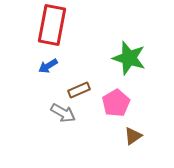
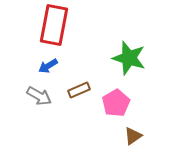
red rectangle: moved 2 px right
gray arrow: moved 24 px left, 17 px up
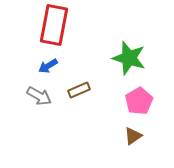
pink pentagon: moved 23 px right, 2 px up
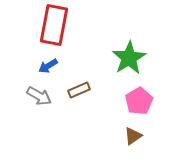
green star: rotated 24 degrees clockwise
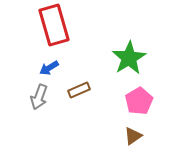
red rectangle: rotated 27 degrees counterclockwise
blue arrow: moved 1 px right, 2 px down
gray arrow: moved 1 px down; rotated 80 degrees clockwise
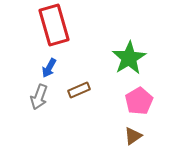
blue arrow: rotated 30 degrees counterclockwise
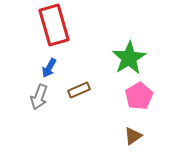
pink pentagon: moved 5 px up
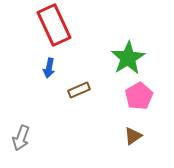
red rectangle: rotated 9 degrees counterclockwise
green star: moved 1 px left
blue arrow: rotated 18 degrees counterclockwise
gray arrow: moved 18 px left, 41 px down
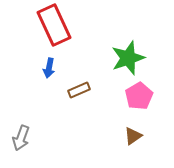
green star: rotated 12 degrees clockwise
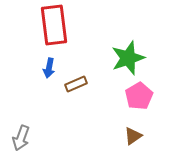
red rectangle: rotated 18 degrees clockwise
brown rectangle: moved 3 px left, 6 px up
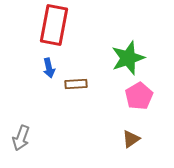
red rectangle: rotated 18 degrees clockwise
blue arrow: rotated 24 degrees counterclockwise
brown rectangle: rotated 20 degrees clockwise
brown triangle: moved 2 px left, 3 px down
